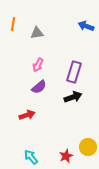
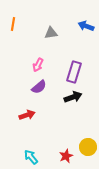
gray triangle: moved 14 px right
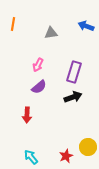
red arrow: rotated 112 degrees clockwise
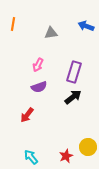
purple semicircle: rotated 21 degrees clockwise
black arrow: rotated 18 degrees counterclockwise
red arrow: rotated 35 degrees clockwise
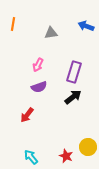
red star: rotated 24 degrees counterclockwise
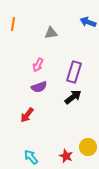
blue arrow: moved 2 px right, 4 px up
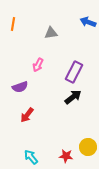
purple rectangle: rotated 10 degrees clockwise
purple semicircle: moved 19 px left
red star: rotated 16 degrees counterclockwise
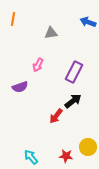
orange line: moved 5 px up
black arrow: moved 4 px down
red arrow: moved 29 px right, 1 px down
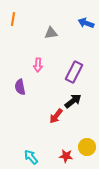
blue arrow: moved 2 px left, 1 px down
pink arrow: rotated 24 degrees counterclockwise
purple semicircle: rotated 98 degrees clockwise
yellow circle: moved 1 px left
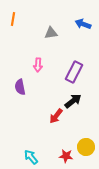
blue arrow: moved 3 px left, 1 px down
yellow circle: moved 1 px left
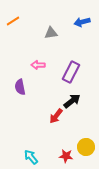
orange line: moved 2 px down; rotated 48 degrees clockwise
blue arrow: moved 1 px left, 2 px up; rotated 35 degrees counterclockwise
pink arrow: rotated 88 degrees clockwise
purple rectangle: moved 3 px left
black arrow: moved 1 px left
